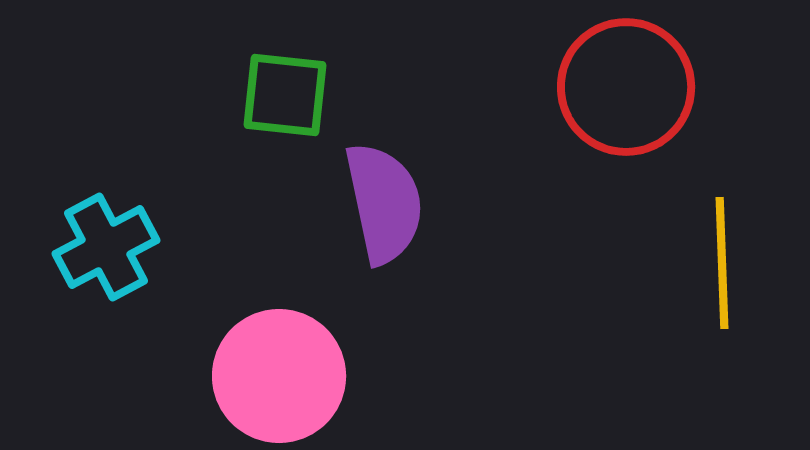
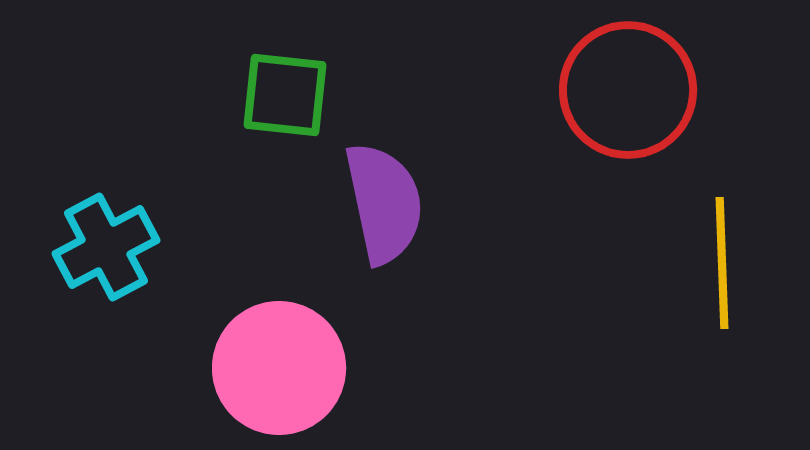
red circle: moved 2 px right, 3 px down
pink circle: moved 8 px up
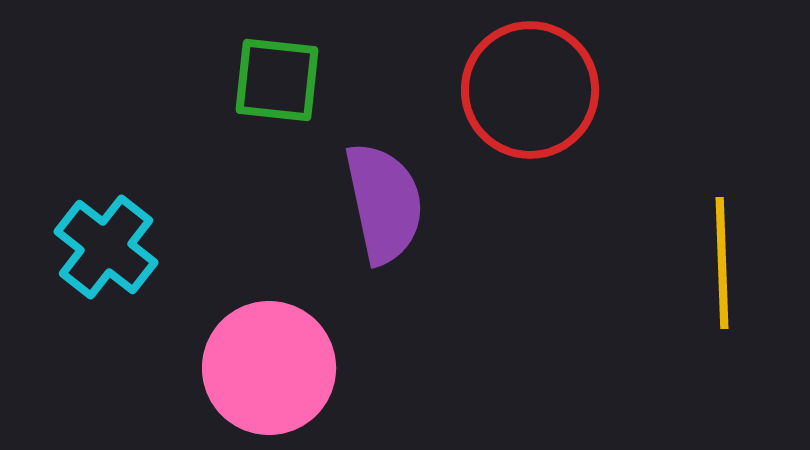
red circle: moved 98 px left
green square: moved 8 px left, 15 px up
cyan cross: rotated 24 degrees counterclockwise
pink circle: moved 10 px left
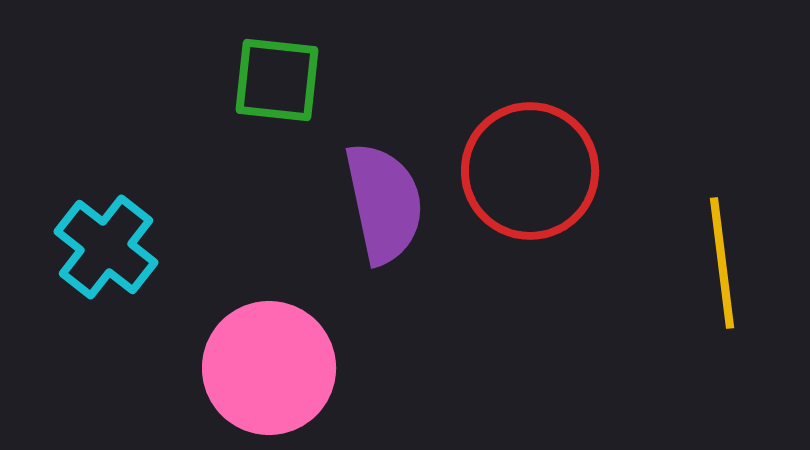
red circle: moved 81 px down
yellow line: rotated 5 degrees counterclockwise
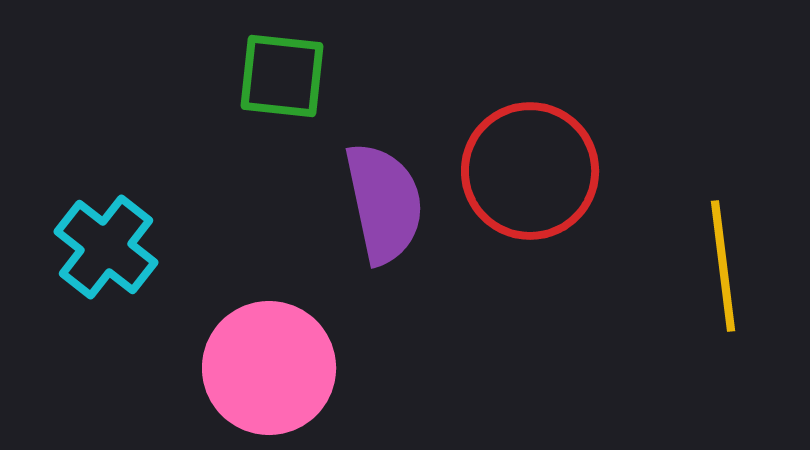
green square: moved 5 px right, 4 px up
yellow line: moved 1 px right, 3 px down
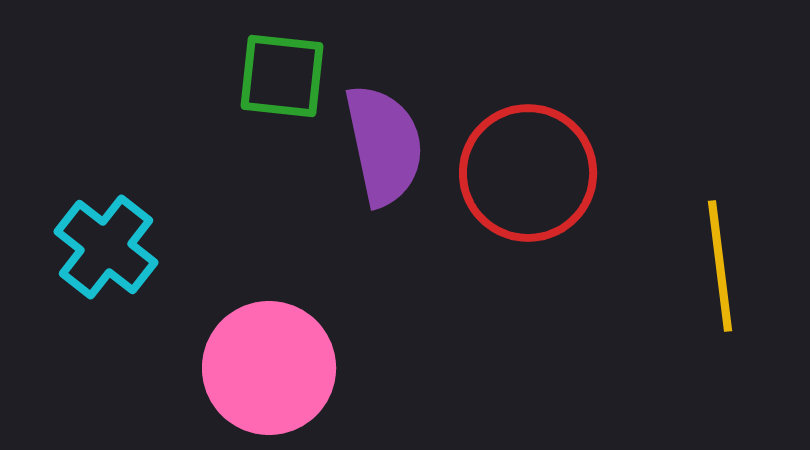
red circle: moved 2 px left, 2 px down
purple semicircle: moved 58 px up
yellow line: moved 3 px left
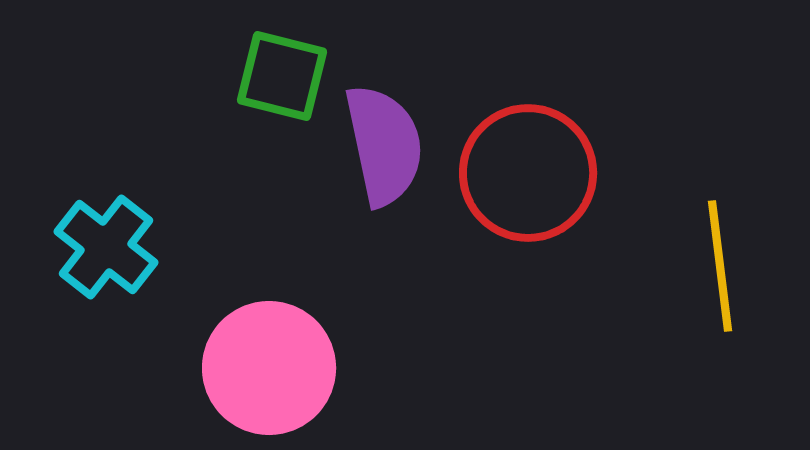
green square: rotated 8 degrees clockwise
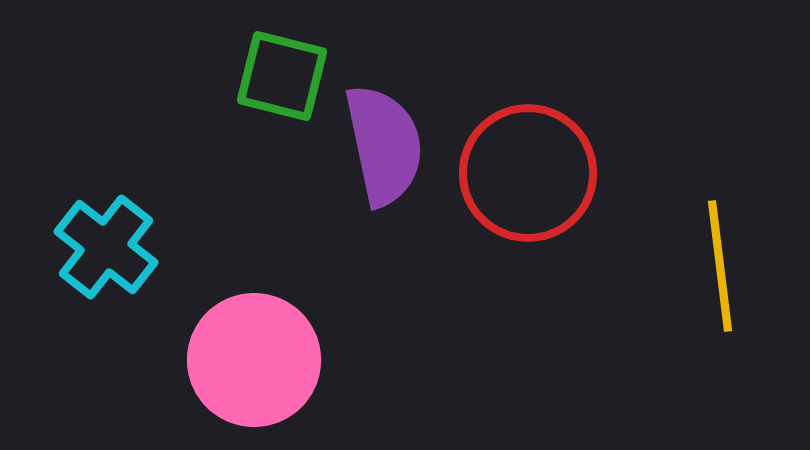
pink circle: moved 15 px left, 8 px up
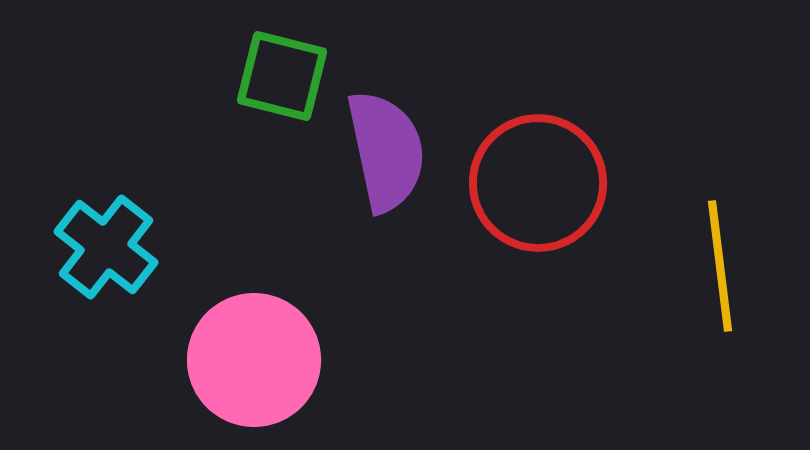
purple semicircle: moved 2 px right, 6 px down
red circle: moved 10 px right, 10 px down
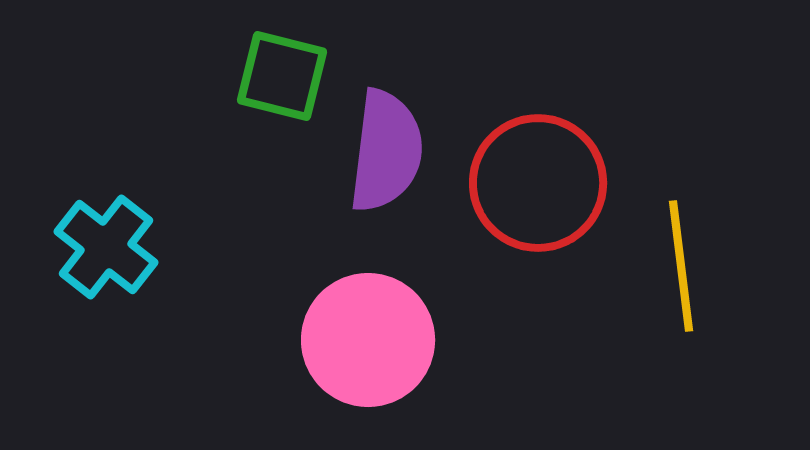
purple semicircle: rotated 19 degrees clockwise
yellow line: moved 39 px left
pink circle: moved 114 px right, 20 px up
